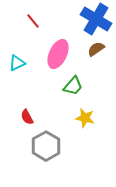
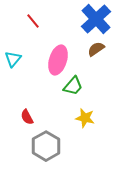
blue cross: rotated 16 degrees clockwise
pink ellipse: moved 6 px down; rotated 8 degrees counterclockwise
cyan triangle: moved 4 px left, 4 px up; rotated 24 degrees counterclockwise
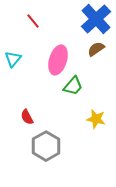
yellow star: moved 11 px right, 1 px down
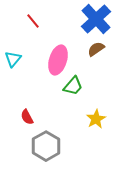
yellow star: rotated 30 degrees clockwise
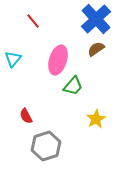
red semicircle: moved 1 px left, 1 px up
gray hexagon: rotated 12 degrees clockwise
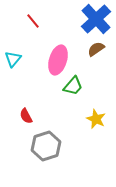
yellow star: rotated 18 degrees counterclockwise
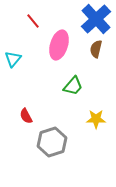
brown semicircle: rotated 42 degrees counterclockwise
pink ellipse: moved 1 px right, 15 px up
yellow star: rotated 24 degrees counterclockwise
gray hexagon: moved 6 px right, 4 px up
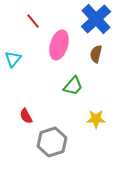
brown semicircle: moved 5 px down
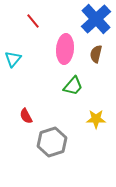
pink ellipse: moved 6 px right, 4 px down; rotated 12 degrees counterclockwise
